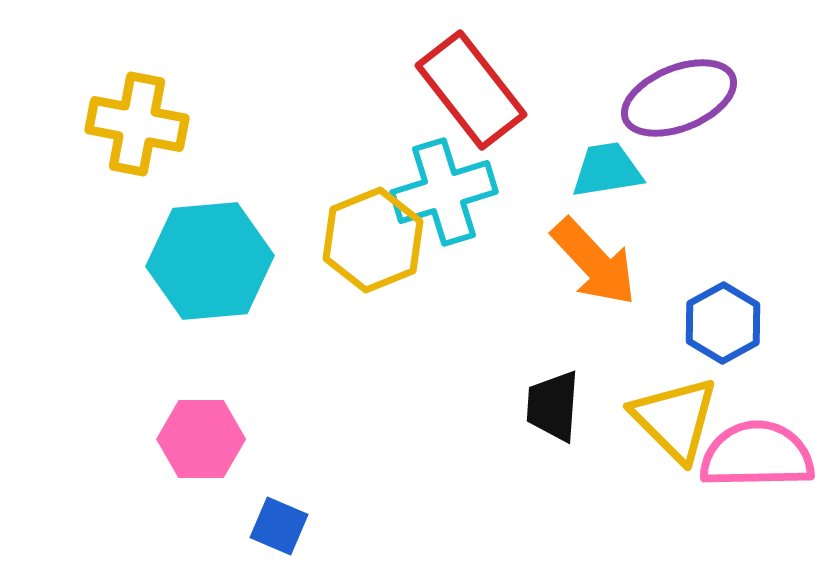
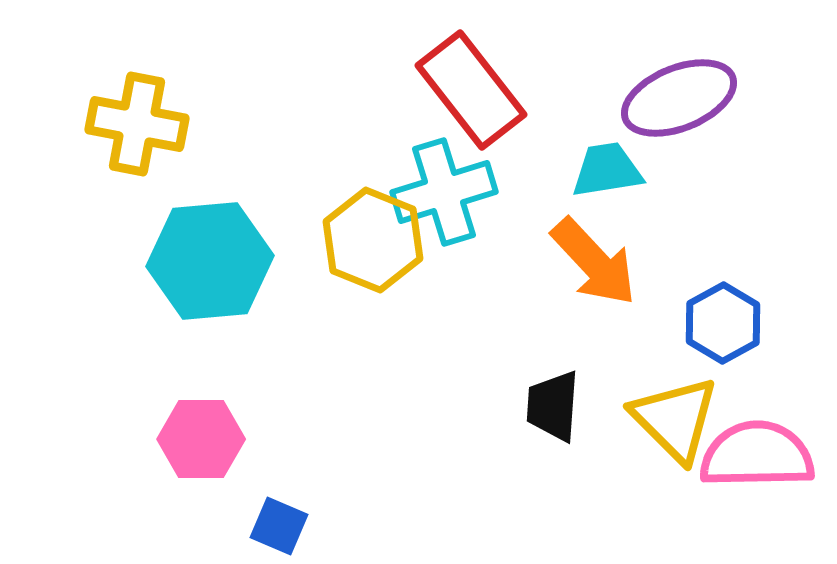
yellow hexagon: rotated 16 degrees counterclockwise
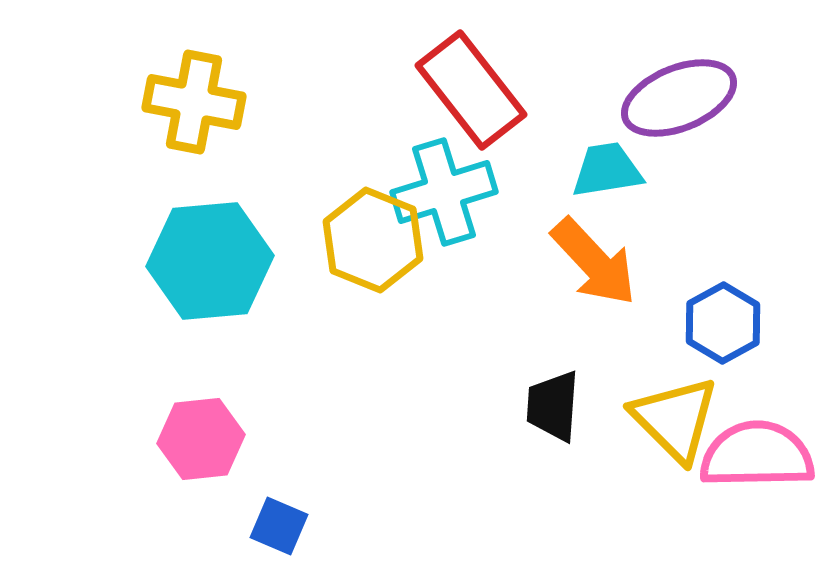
yellow cross: moved 57 px right, 22 px up
pink hexagon: rotated 6 degrees counterclockwise
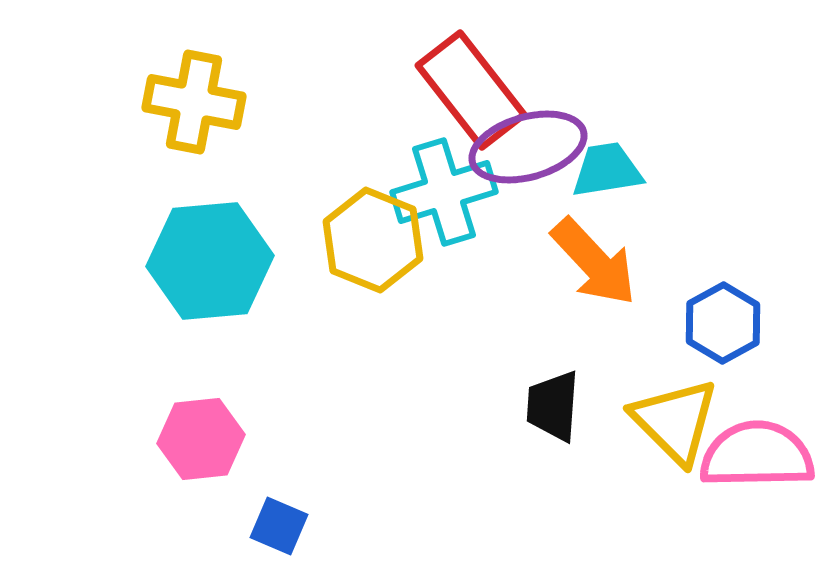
purple ellipse: moved 151 px left, 49 px down; rotated 6 degrees clockwise
yellow triangle: moved 2 px down
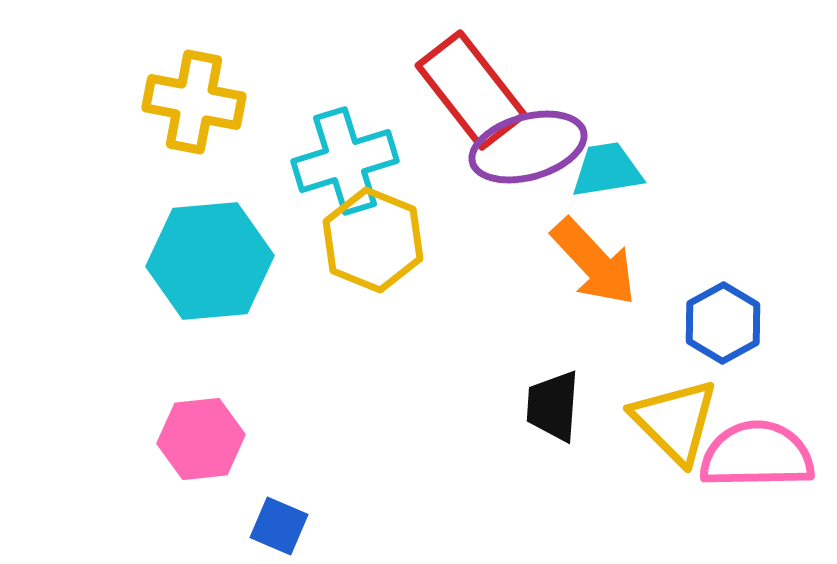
cyan cross: moved 99 px left, 31 px up
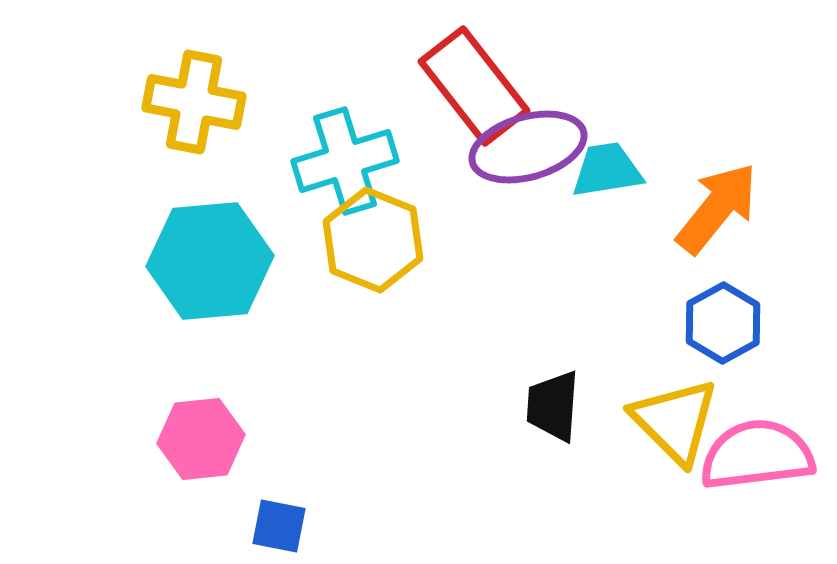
red rectangle: moved 3 px right, 4 px up
orange arrow: moved 123 px right, 54 px up; rotated 98 degrees counterclockwise
pink semicircle: rotated 6 degrees counterclockwise
blue square: rotated 12 degrees counterclockwise
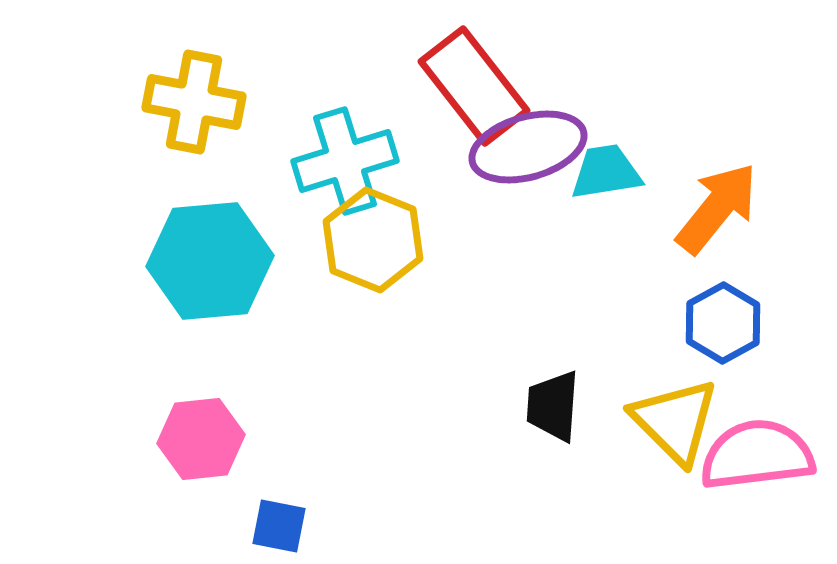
cyan trapezoid: moved 1 px left, 2 px down
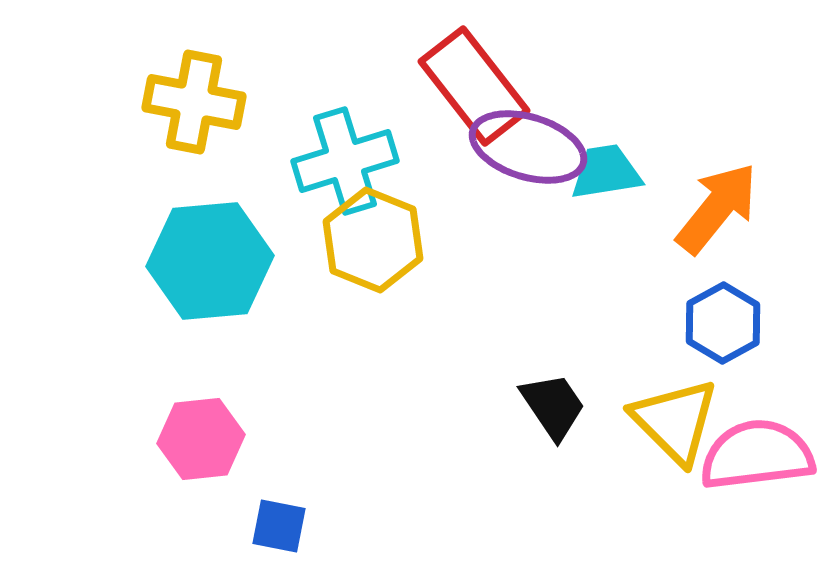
purple ellipse: rotated 33 degrees clockwise
black trapezoid: rotated 142 degrees clockwise
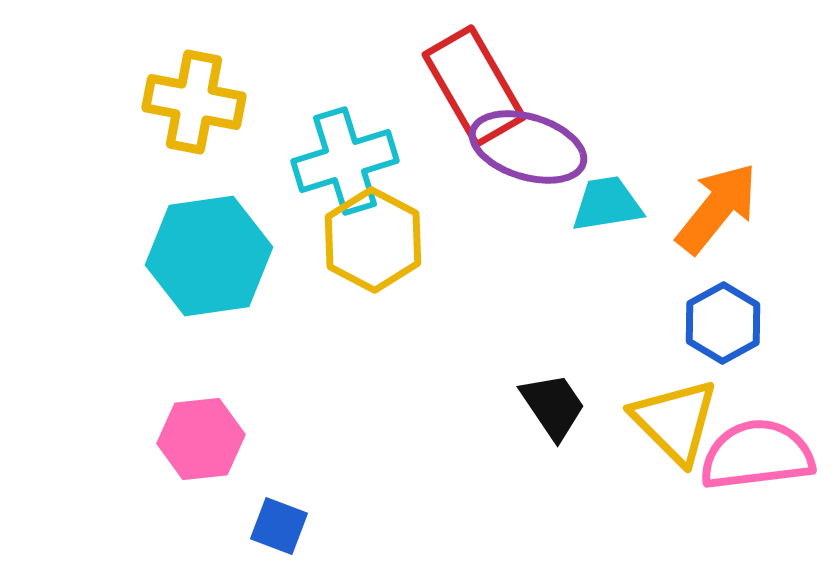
red rectangle: rotated 8 degrees clockwise
cyan trapezoid: moved 1 px right, 32 px down
yellow hexagon: rotated 6 degrees clockwise
cyan hexagon: moved 1 px left, 5 px up; rotated 3 degrees counterclockwise
blue square: rotated 10 degrees clockwise
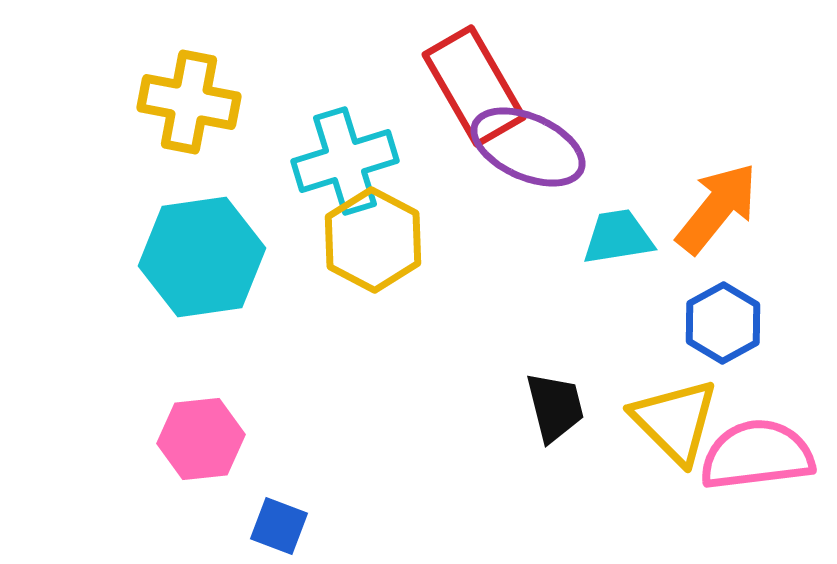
yellow cross: moved 5 px left
purple ellipse: rotated 7 degrees clockwise
cyan trapezoid: moved 11 px right, 33 px down
cyan hexagon: moved 7 px left, 1 px down
black trapezoid: moved 2 px right, 1 px down; rotated 20 degrees clockwise
